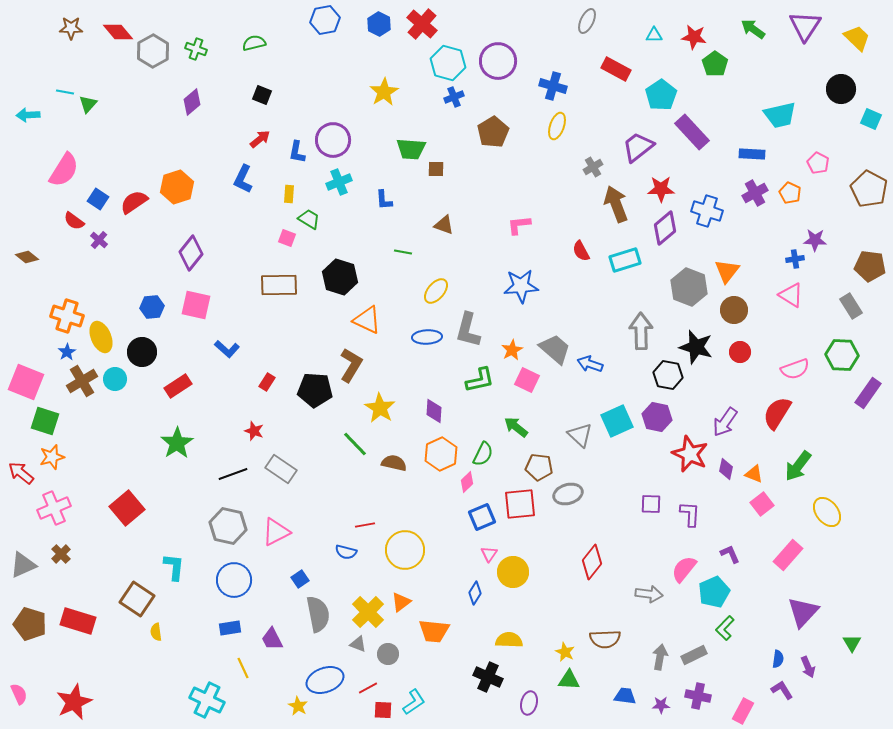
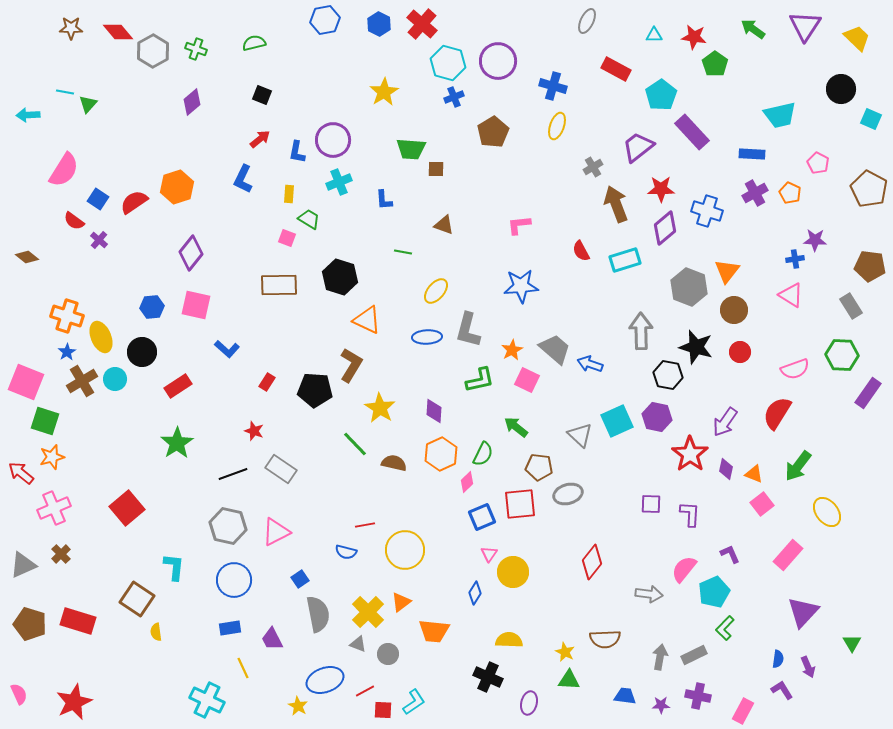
red star at (690, 454): rotated 12 degrees clockwise
red line at (368, 688): moved 3 px left, 3 px down
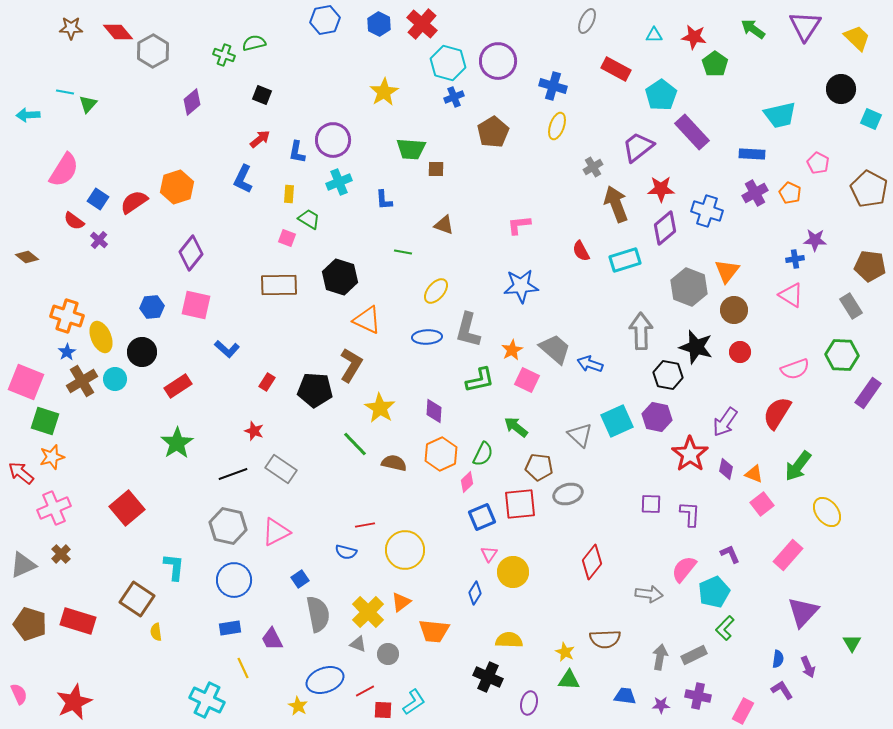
green cross at (196, 49): moved 28 px right, 6 px down
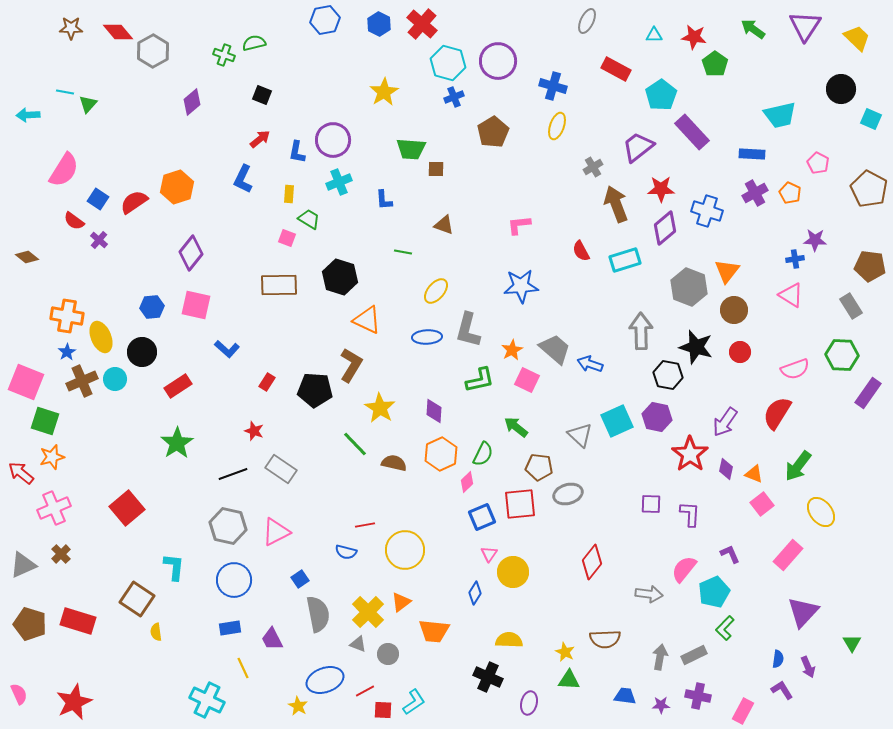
orange cross at (67, 316): rotated 8 degrees counterclockwise
brown cross at (82, 381): rotated 8 degrees clockwise
yellow ellipse at (827, 512): moved 6 px left
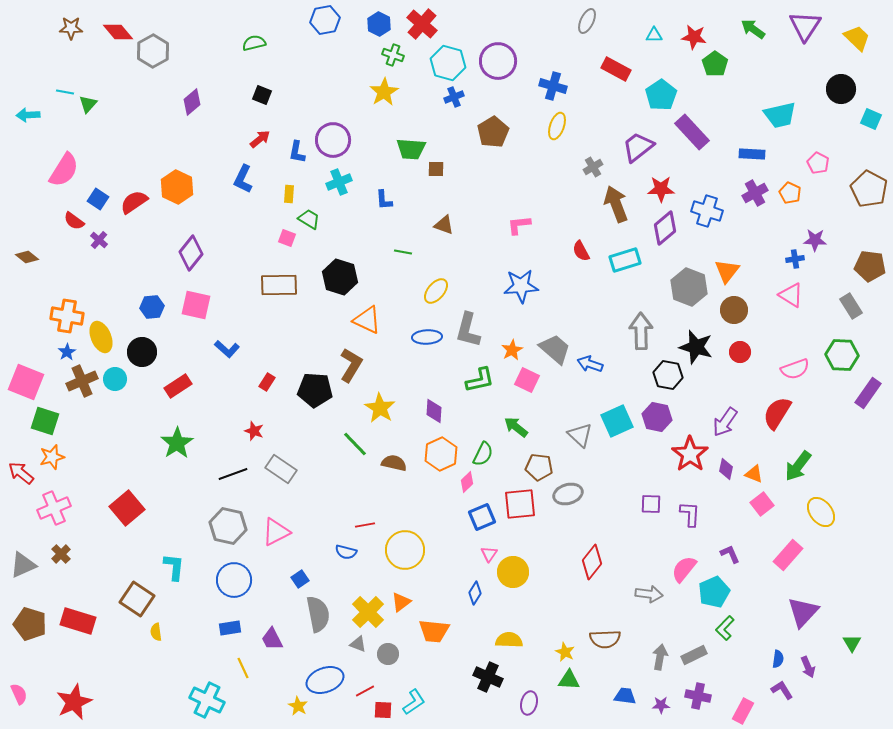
green cross at (224, 55): moved 169 px right
orange hexagon at (177, 187): rotated 16 degrees counterclockwise
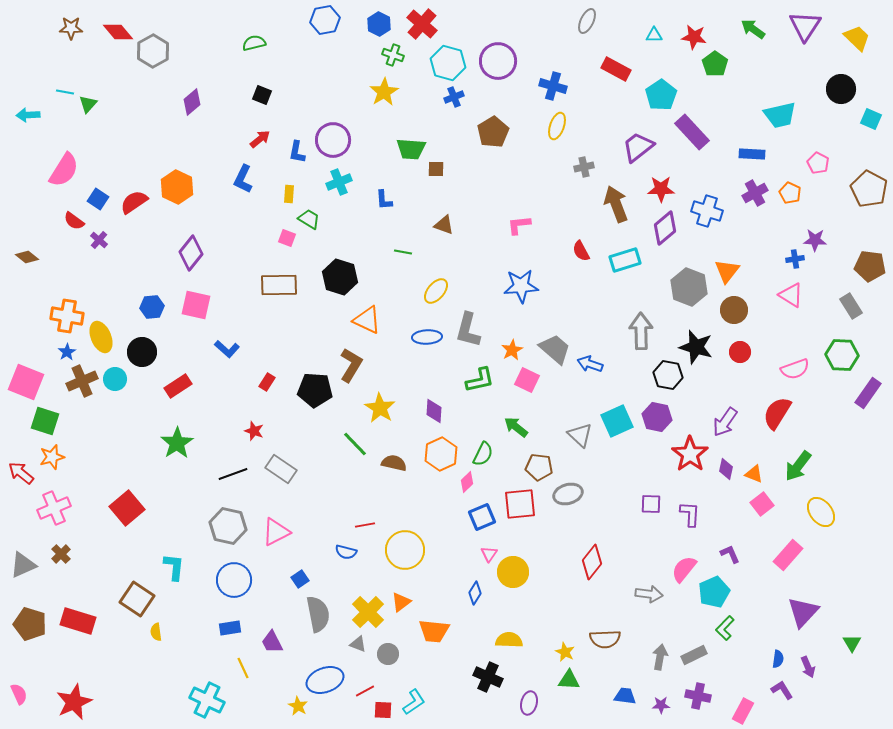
gray cross at (593, 167): moved 9 px left; rotated 18 degrees clockwise
purple trapezoid at (272, 639): moved 3 px down
